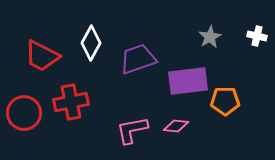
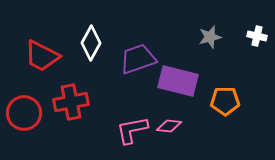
gray star: rotated 15 degrees clockwise
purple rectangle: moved 10 px left; rotated 21 degrees clockwise
pink diamond: moved 7 px left
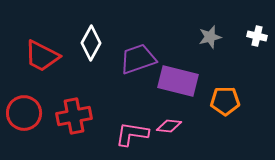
red cross: moved 3 px right, 14 px down
pink L-shape: moved 4 px down; rotated 20 degrees clockwise
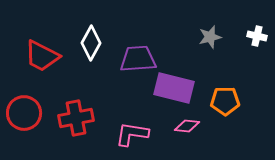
purple trapezoid: rotated 15 degrees clockwise
purple rectangle: moved 4 px left, 7 px down
red cross: moved 2 px right, 2 px down
pink diamond: moved 18 px right
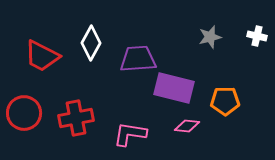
pink L-shape: moved 2 px left
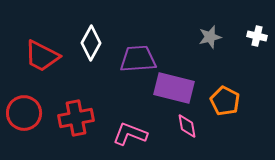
orange pentagon: rotated 28 degrees clockwise
pink diamond: rotated 75 degrees clockwise
pink L-shape: rotated 12 degrees clockwise
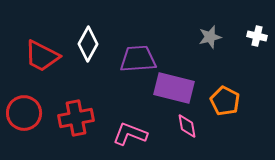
white diamond: moved 3 px left, 1 px down
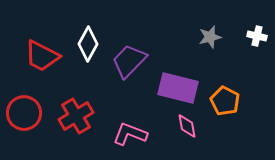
purple trapezoid: moved 9 px left, 2 px down; rotated 42 degrees counterclockwise
purple rectangle: moved 4 px right
red cross: moved 2 px up; rotated 20 degrees counterclockwise
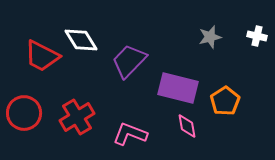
white diamond: moved 7 px left, 4 px up; rotated 60 degrees counterclockwise
orange pentagon: rotated 12 degrees clockwise
red cross: moved 1 px right, 1 px down
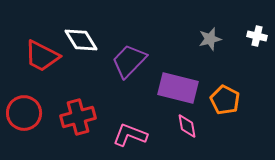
gray star: moved 2 px down
orange pentagon: moved 1 px up; rotated 12 degrees counterclockwise
red cross: moved 1 px right; rotated 16 degrees clockwise
pink L-shape: moved 1 px down
